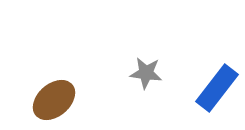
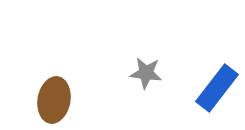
brown ellipse: rotated 39 degrees counterclockwise
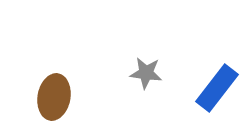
brown ellipse: moved 3 px up
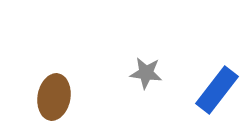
blue rectangle: moved 2 px down
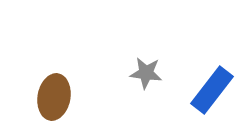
blue rectangle: moved 5 px left
